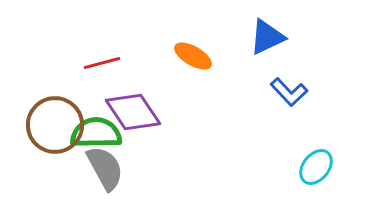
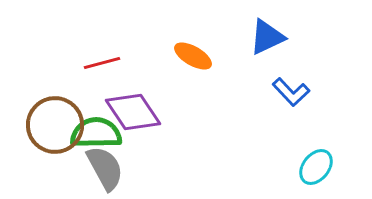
blue L-shape: moved 2 px right
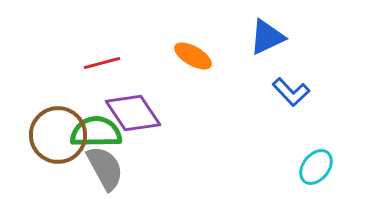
purple diamond: moved 1 px down
brown circle: moved 3 px right, 10 px down
green semicircle: moved 1 px up
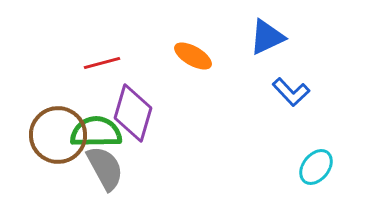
purple diamond: rotated 50 degrees clockwise
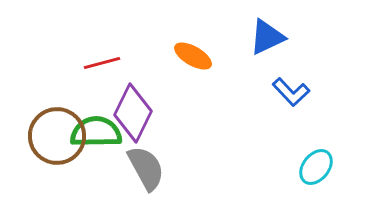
purple diamond: rotated 10 degrees clockwise
brown circle: moved 1 px left, 1 px down
gray semicircle: moved 41 px right
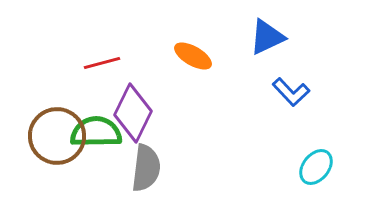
gray semicircle: rotated 36 degrees clockwise
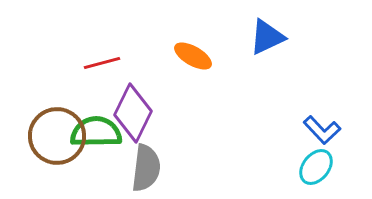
blue L-shape: moved 31 px right, 38 px down
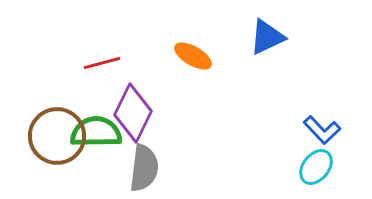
gray semicircle: moved 2 px left
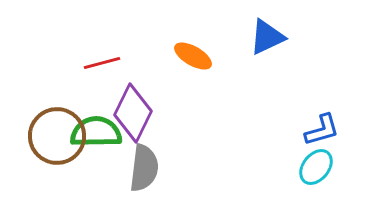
blue L-shape: rotated 63 degrees counterclockwise
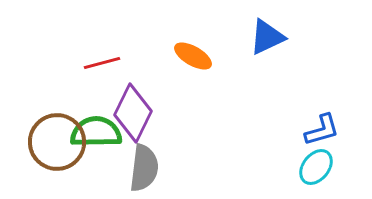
brown circle: moved 6 px down
